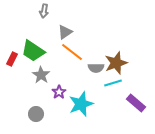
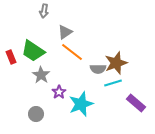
red rectangle: moved 1 px left, 2 px up; rotated 48 degrees counterclockwise
gray semicircle: moved 2 px right, 1 px down
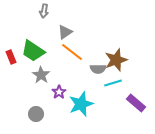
brown star: moved 3 px up
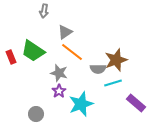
gray star: moved 18 px right, 2 px up; rotated 18 degrees counterclockwise
purple star: moved 1 px up
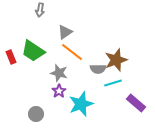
gray arrow: moved 4 px left, 1 px up
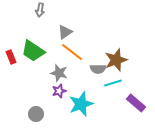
purple star: rotated 16 degrees clockwise
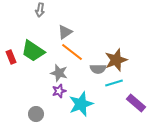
cyan line: moved 1 px right
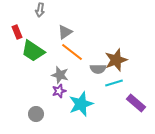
red rectangle: moved 6 px right, 25 px up
gray star: moved 1 px right, 2 px down
